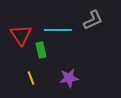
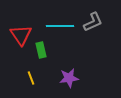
gray L-shape: moved 2 px down
cyan line: moved 2 px right, 4 px up
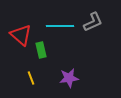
red triangle: rotated 15 degrees counterclockwise
